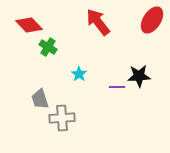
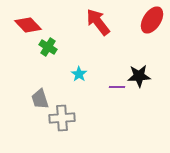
red diamond: moved 1 px left
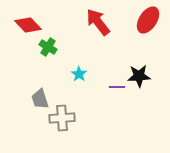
red ellipse: moved 4 px left
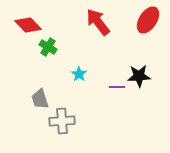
gray cross: moved 3 px down
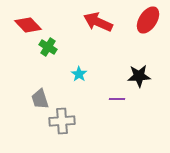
red arrow: rotated 28 degrees counterclockwise
purple line: moved 12 px down
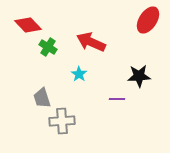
red arrow: moved 7 px left, 20 px down
gray trapezoid: moved 2 px right, 1 px up
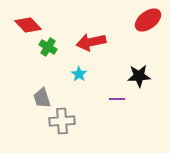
red ellipse: rotated 20 degrees clockwise
red arrow: rotated 36 degrees counterclockwise
